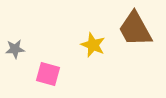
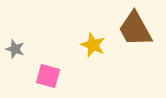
gray star: rotated 24 degrees clockwise
pink square: moved 2 px down
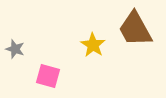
yellow star: rotated 10 degrees clockwise
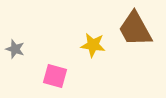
yellow star: rotated 25 degrees counterclockwise
pink square: moved 7 px right
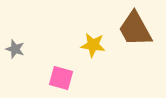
pink square: moved 6 px right, 2 px down
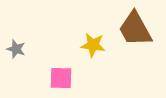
gray star: moved 1 px right
pink square: rotated 15 degrees counterclockwise
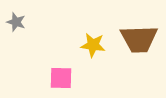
brown trapezoid: moved 4 px right, 10 px down; rotated 63 degrees counterclockwise
gray star: moved 27 px up
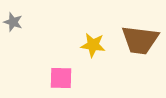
gray star: moved 3 px left
brown trapezoid: moved 1 px right, 1 px down; rotated 9 degrees clockwise
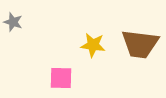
brown trapezoid: moved 4 px down
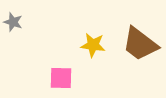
brown trapezoid: rotated 30 degrees clockwise
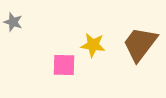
brown trapezoid: rotated 90 degrees clockwise
pink square: moved 3 px right, 13 px up
